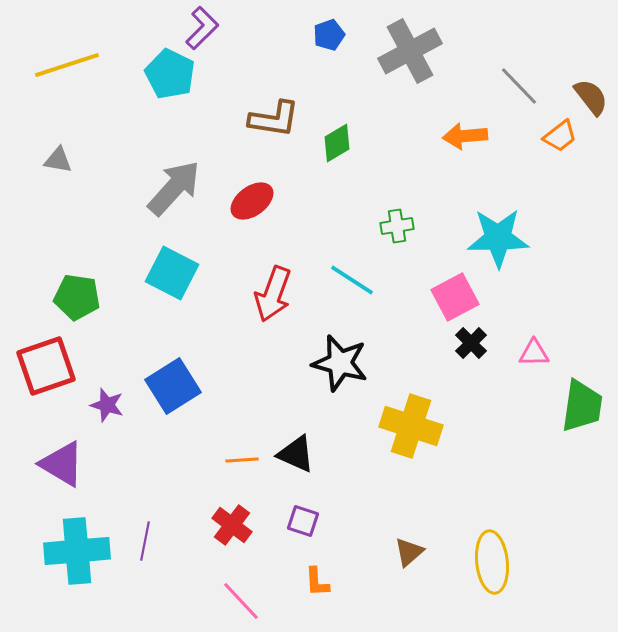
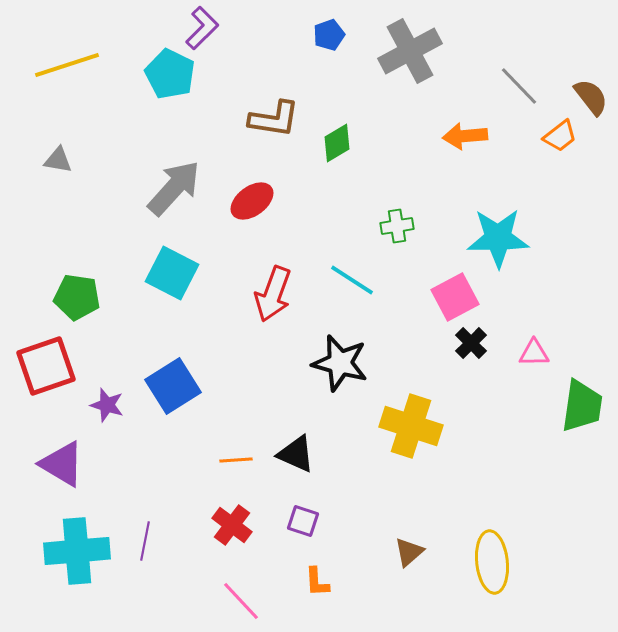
orange line: moved 6 px left
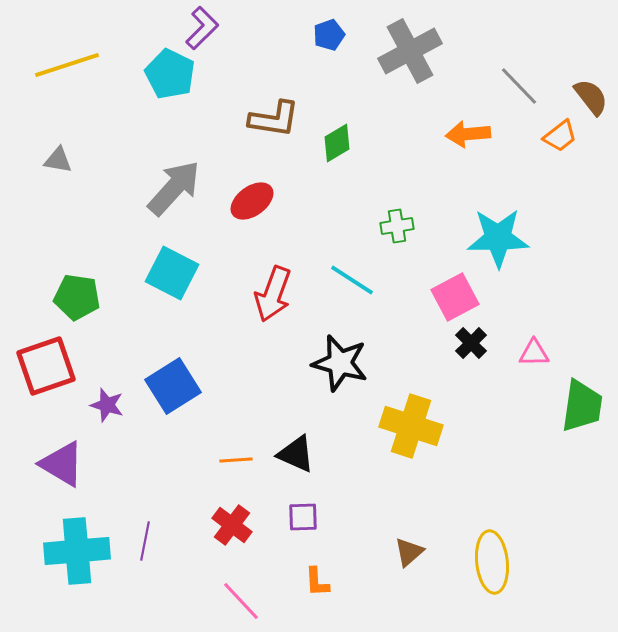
orange arrow: moved 3 px right, 2 px up
purple square: moved 4 px up; rotated 20 degrees counterclockwise
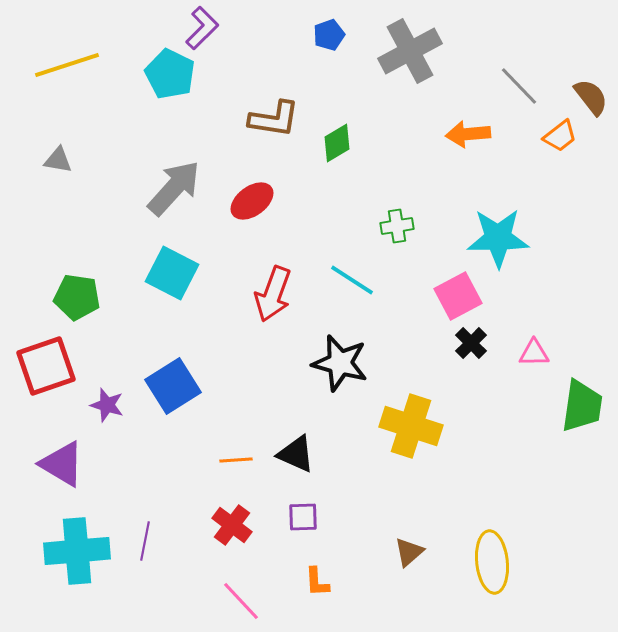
pink square: moved 3 px right, 1 px up
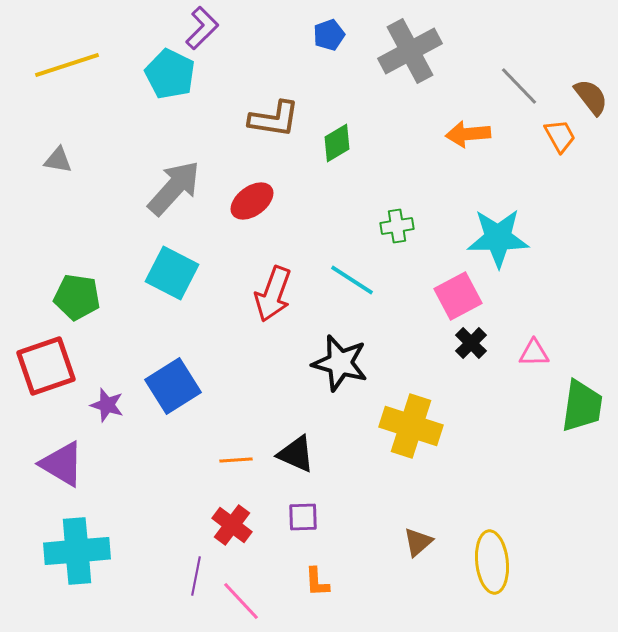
orange trapezoid: rotated 81 degrees counterclockwise
purple line: moved 51 px right, 35 px down
brown triangle: moved 9 px right, 10 px up
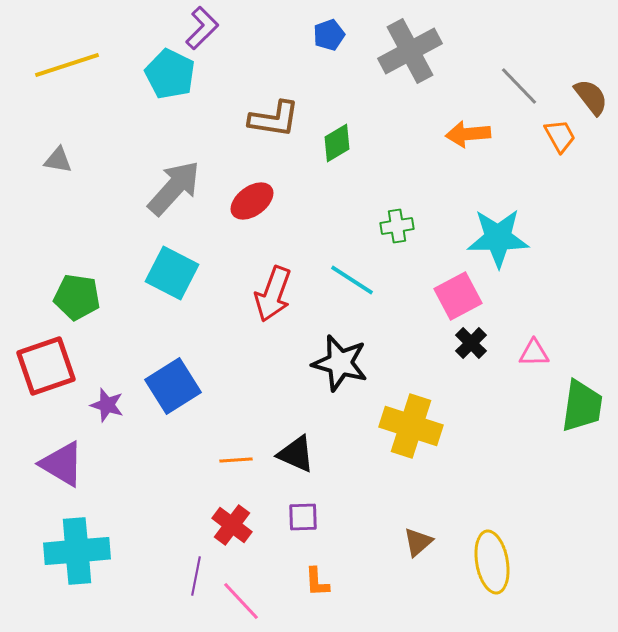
yellow ellipse: rotated 4 degrees counterclockwise
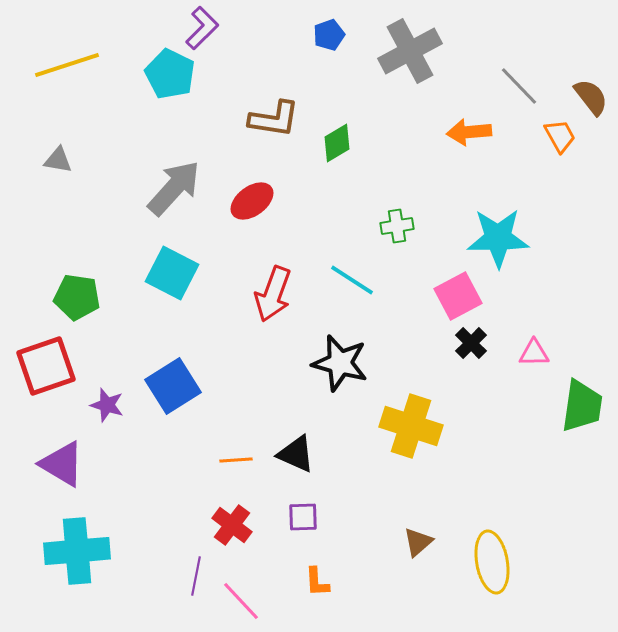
orange arrow: moved 1 px right, 2 px up
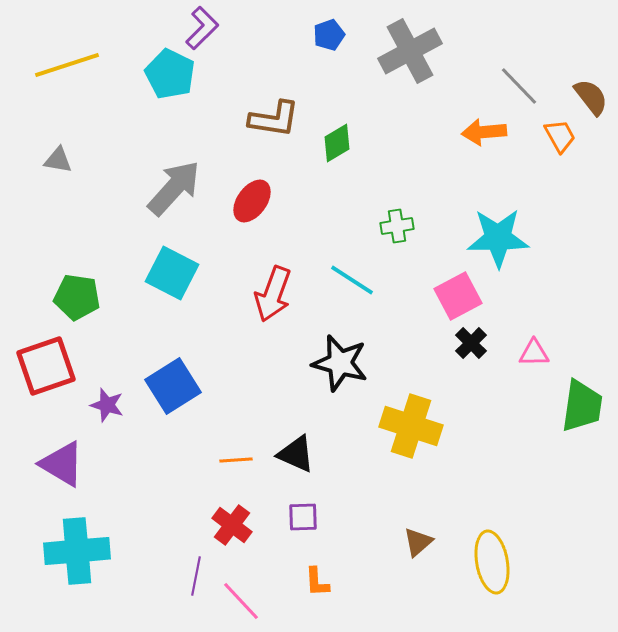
orange arrow: moved 15 px right
red ellipse: rotated 18 degrees counterclockwise
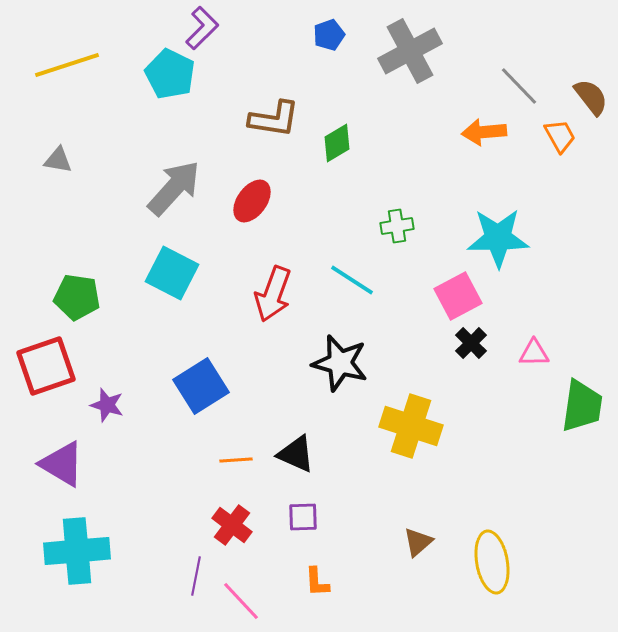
blue square: moved 28 px right
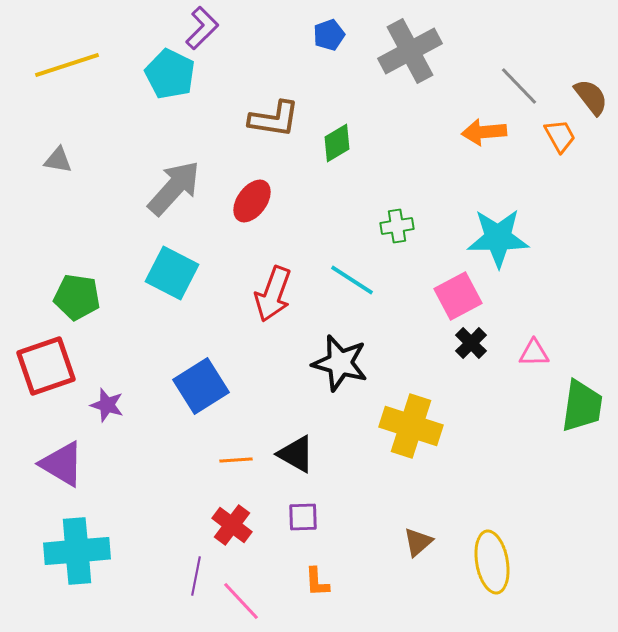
black triangle: rotated 6 degrees clockwise
